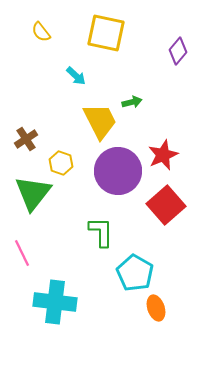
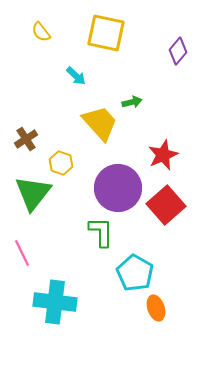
yellow trapezoid: moved 2 px down; rotated 15 degrees counterclockwise
purple circle: moved 17 px down
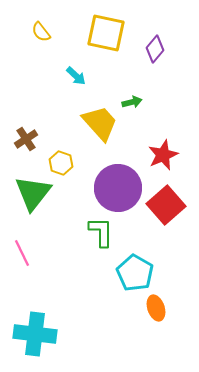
purple diamond: moved 23 px left, 2 px up
cyan cross: moved 20 px left, 32 px down
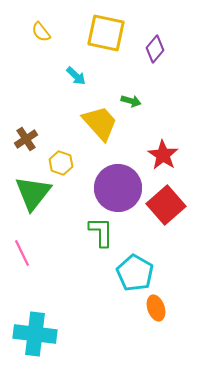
green arrow: moved 1 px left, 1 px up; rotated 30 degrees clockwise
red star: rotated 16 degrees counterclockwise
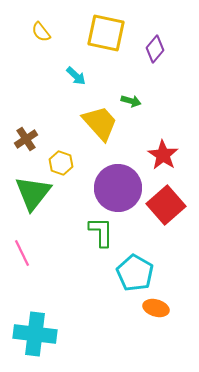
orange ellipse: rotated 55 degrees counterclockwise
